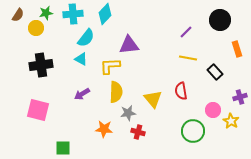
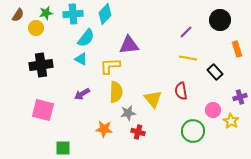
pink square: moved 5 px right
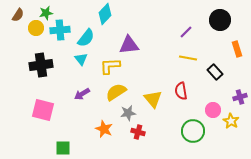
cyan cross: moved 13 px left, 16 px down
cyan triangle: rotated 24 degrees clockwise
yellow semicircle: rotated 125 degrees counterclockwise
orange star: rotated 18 degrees clockwise
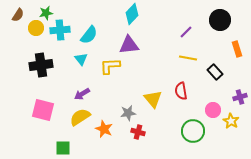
cyan diamond: moved 27 px right
cyan semicircle: moved 3 px right, 3 px up
yellow semicircle: moved 36 px left, 25 px down
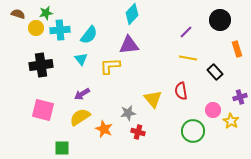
brown semicircle: moved 1 px up; rotated 104 degrees counterclockwise
green square: moved 1 px left
